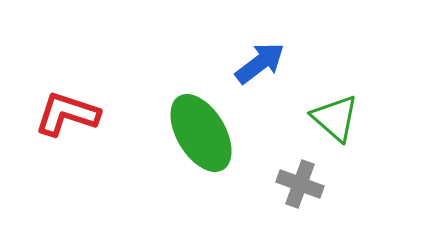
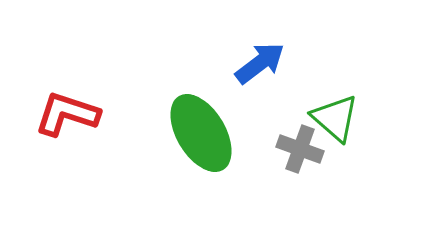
gray cross: moved 35 px up
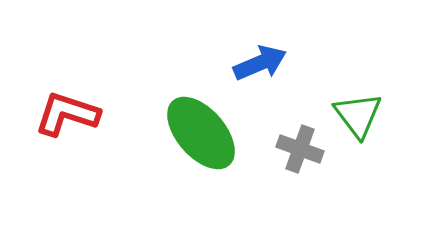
blue arrow: rotated 14 degrees clockwise
green triangle: moved 23 px right, 3 px up; rotated 12 degrees clockwise
green ellipse: rotated 10 degrees counterclockwise
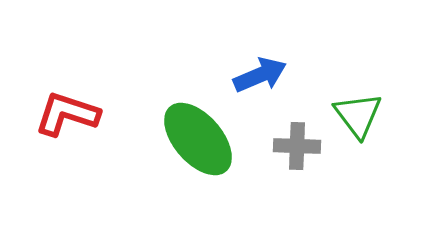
blue arrow: moved 12 px down
green ellipse: moved 3 px left, 6 px down
gray cross: moved 3 px left, 3 px up; rotated 18 degrees counterclockwise
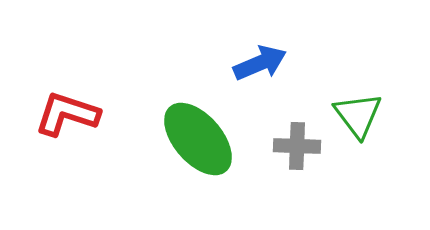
blue arrow: moved 12 px up
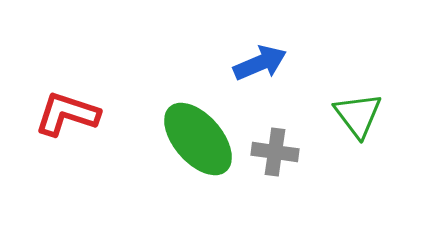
gray cross: moved 22 px left, 6 px down; rotated 6 degrees clockwise
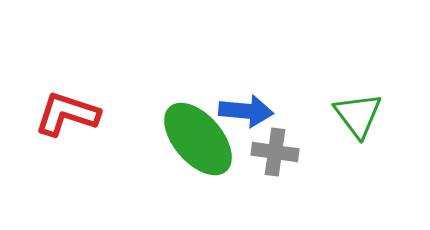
blue arrow: moved 14 px left, 48 px down; rotated 28 degrees clockwise
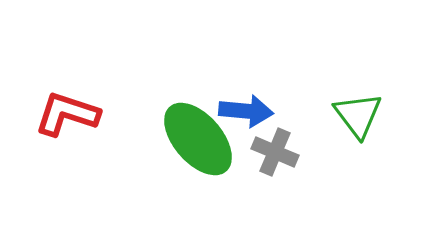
gray cross: rotated 15 degrees clockwise
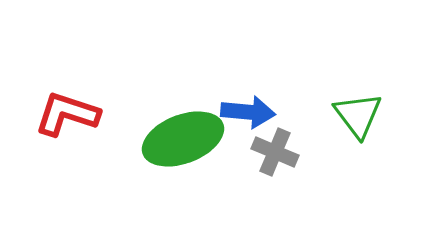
blue arrow: moved 2 px right, 1 px down
green ellipse: moved 15 px left; rotated 70 degrees counterclockwise
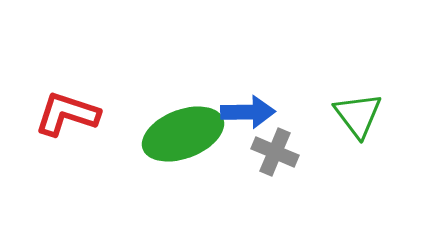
blue arrow: rotated 6 degrees counterclockwise
green ellipse: moved 5 px up
